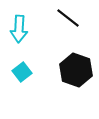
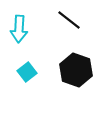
black line: moved 1 px right, 2 px down
cyan square: moved 5 px right
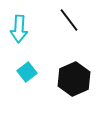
black line: rotated 15 degrees clockwise
black hexagon: moved 2 px left, 9 px down; rotated 16 degrees clockwise
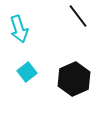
black line: moved 9 px right, 4 px up
cyan arrow: rotated 20 degrees counterclockwise
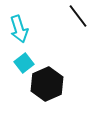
cyan square: moved 3 px left, 9 px up
black hexagon: moved 27 px left, 5 px down
